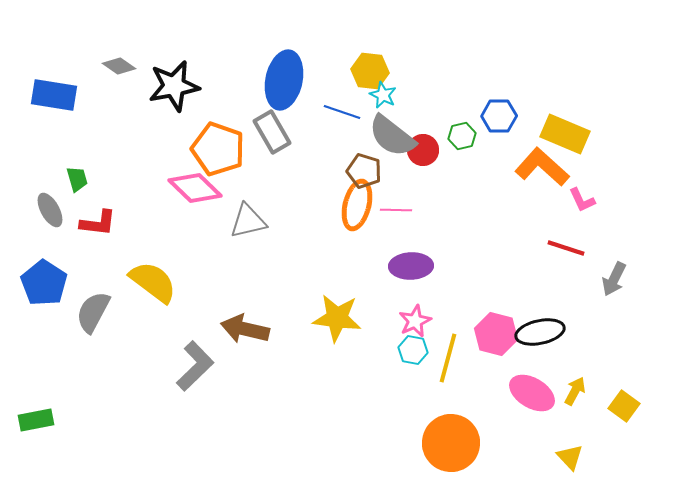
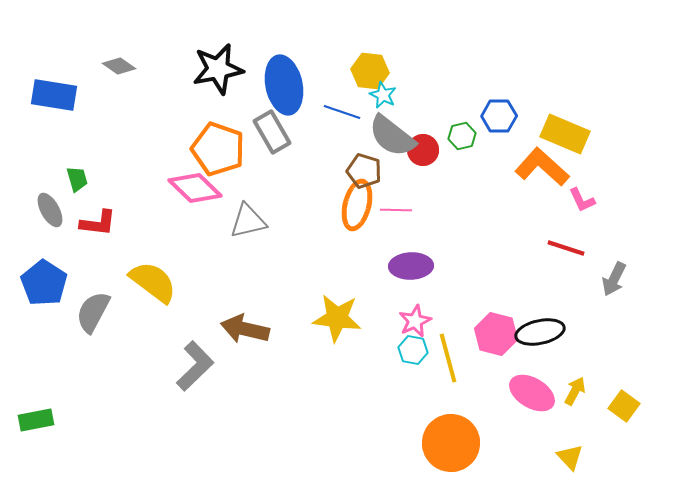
blue ellipse at (284, 80): moved 5 px down; rotated 24 degrees counterclockwise
black star at (174, 86): moved 44 px right, 17 px up
yellow line at (448, 358): rotated 30 degrees counterclockwise
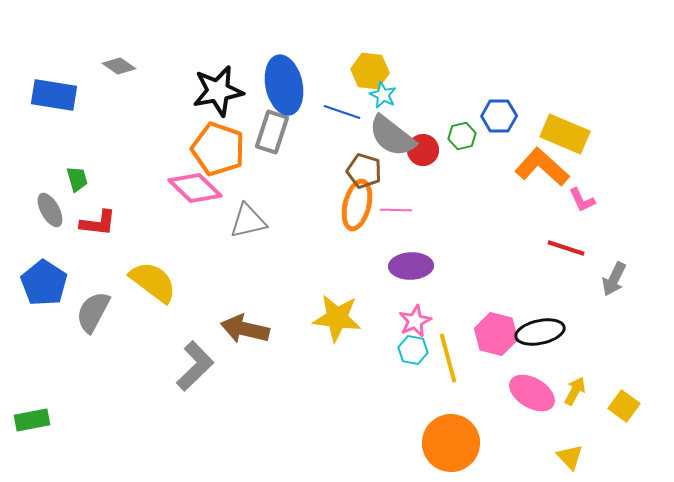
black star at (218, 69): moved 22 px down
gray rectangle at (272, 132): rotated 48 degrees clockwise
green rectangle at (36, 420): moved 4 px left
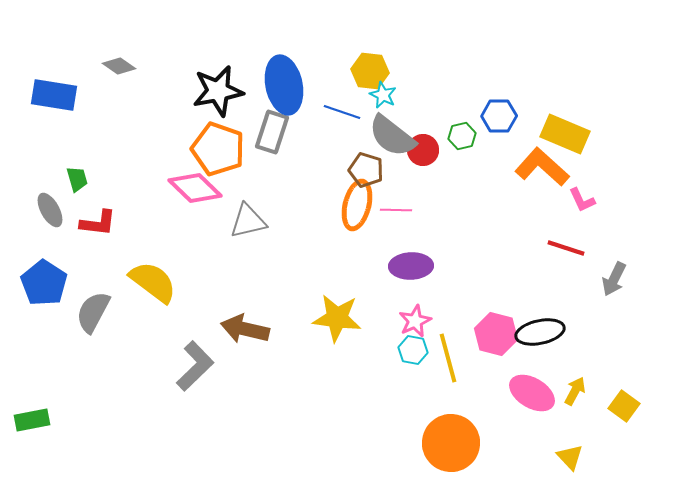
brown pentagon at (364, 171): moved 2 px right, 1 px up
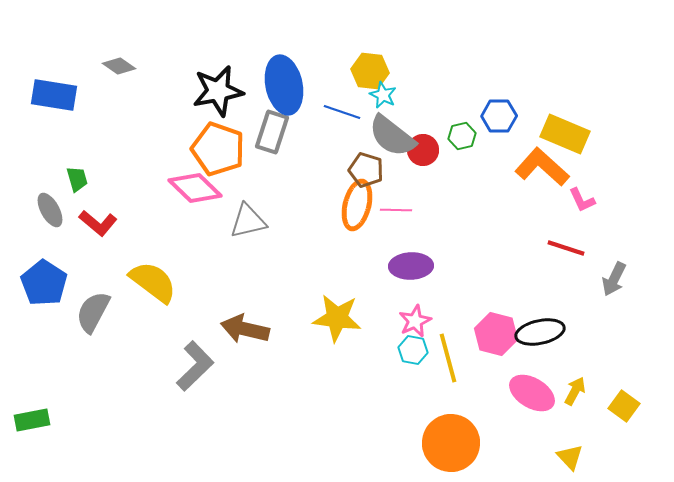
red L-shape at (98, 223): rotated 33 degrees clockwise
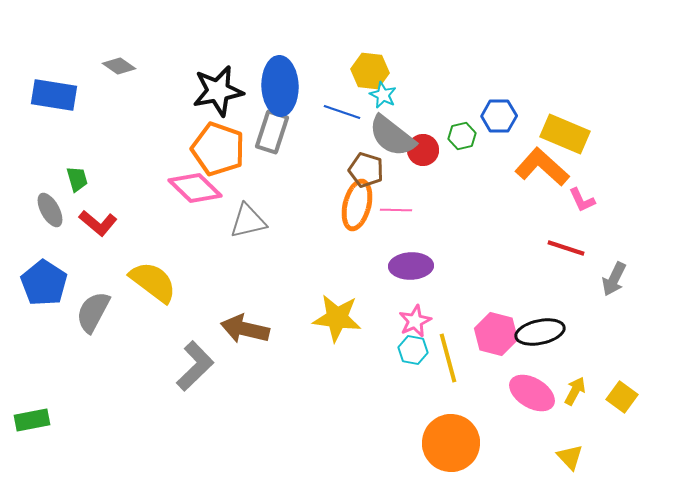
blue ellipse at (284, 85): moved 4 px left, 1 px down; rotated 10 degrees clockwise
yellow square at (624, 406): moved 2 px left, 9 px up
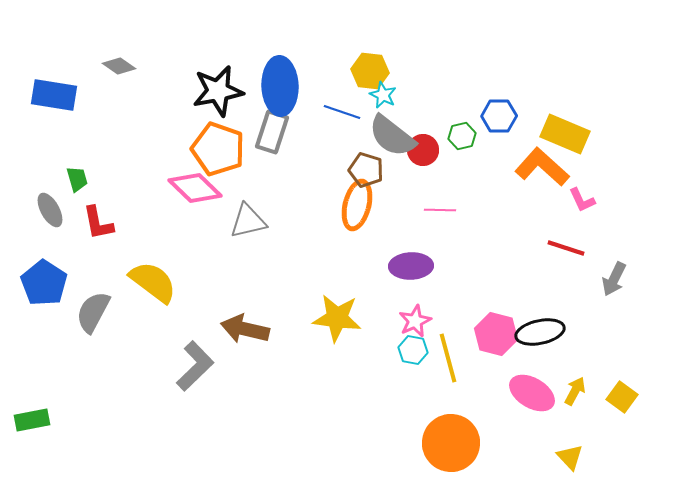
pink line at (396, 210): moved 44 px right
red L-shape at (98, 223): rotated 39 degrees clockwise
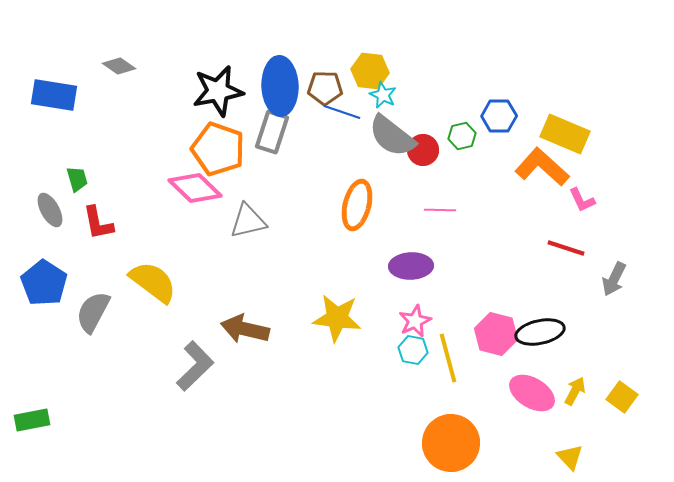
brown pentagon at (366, 170): moved 41 px left, 82 px up; rotated 16 degrees counterclockwise
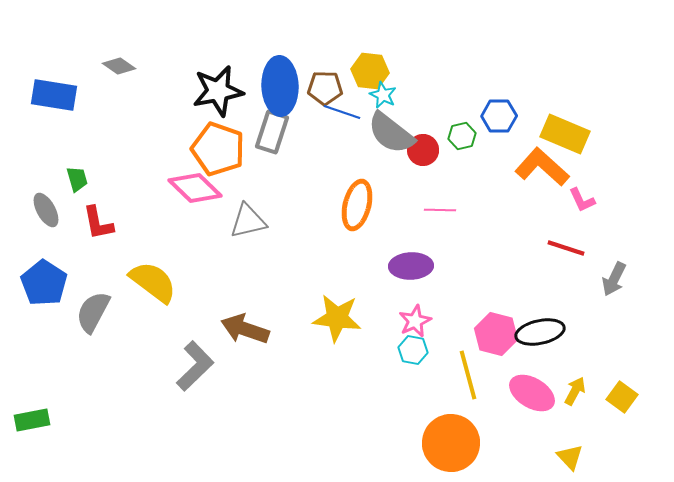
gray semicircle at (392, 136): moved 1 px left, 3 px up
gray ellipse at (50, 210): moved 4 px left
brown arrow at (245, 329): rotated 6 degrees clockwise
yellow line at (448, 358): moved 20 px right, 17 px down
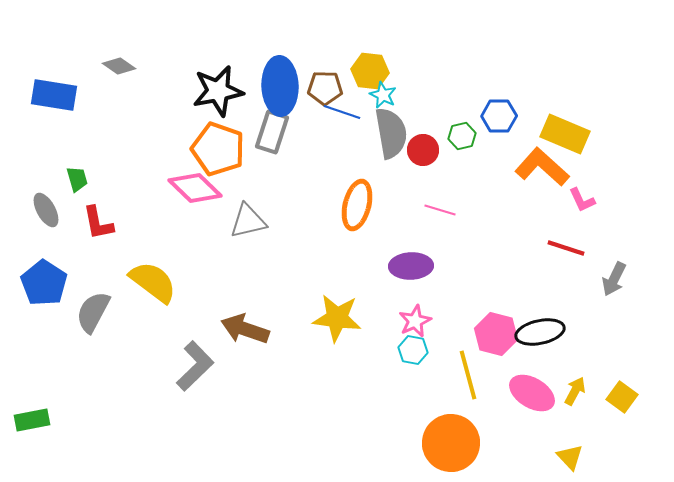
gray semicircle at (391, 133): rotated 138 degrees counterclockwise
pink line at (440, 210): rotated 16 degrees clockwise
